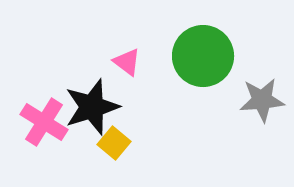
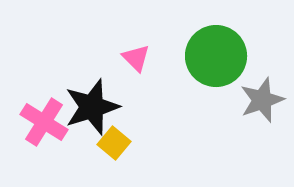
green circle: moved 13 px right
pink triangle: moved 9 px right, 4 px up; rotated 8 degrees clockwise
gray star: rotated 15 degrees counterclockwise
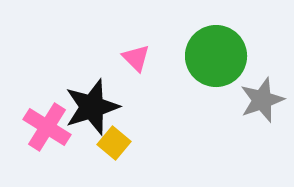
pink cross: moved 3 px right, 5 px down
